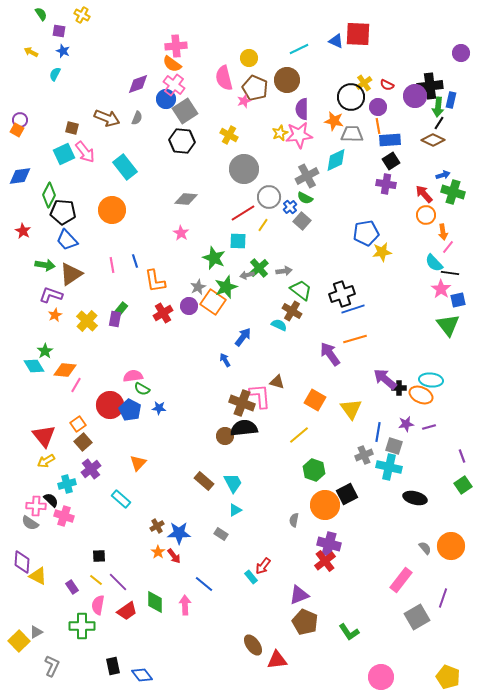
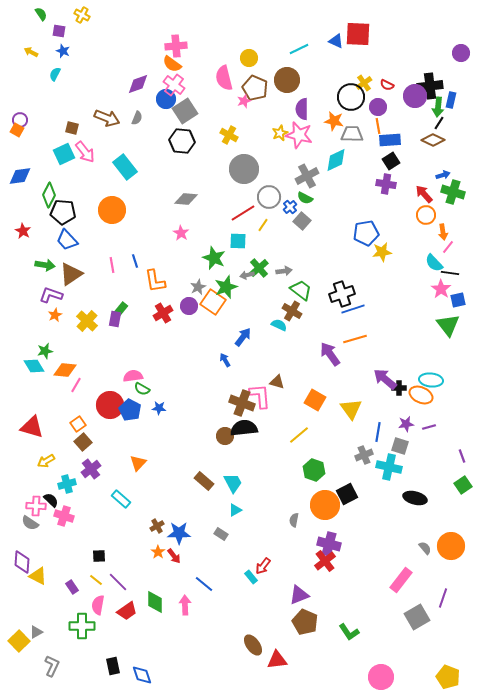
pink star at (299, 135): rotated 20 degrees clockwise
green star at (45, 351): rotated 21 degrees clockwise
red triangle at (44, 436): moved 12 px left, 9 px up; rotated 35 degrees counterclockwise
gray square at (394, 446): moved 6 px right
blue diamond at (142, 675): rotated 20 degrees clockwise
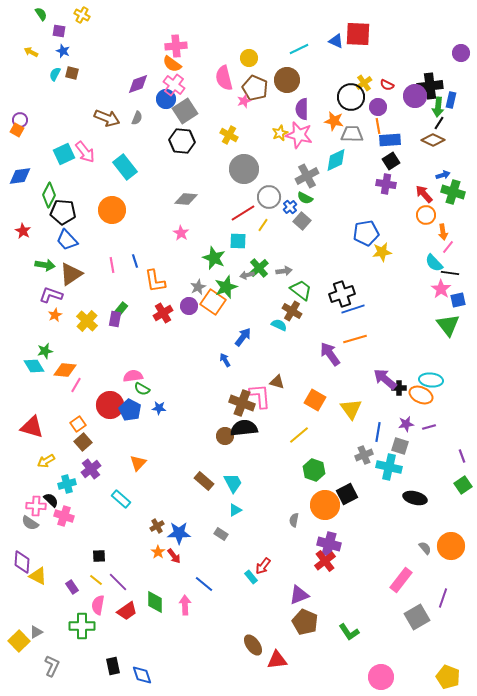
brown square at (72, 128): moved 55 px up
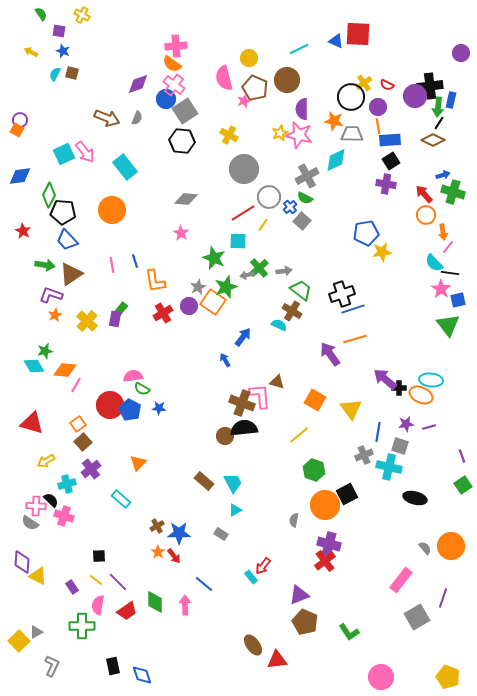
red triangle at (32, 427): moved 4 px up
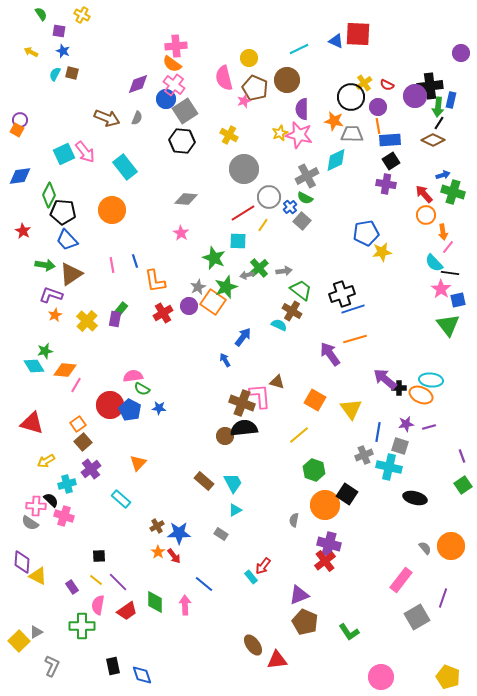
black square at (347, 494): rotated 30 degrees counterclockwise
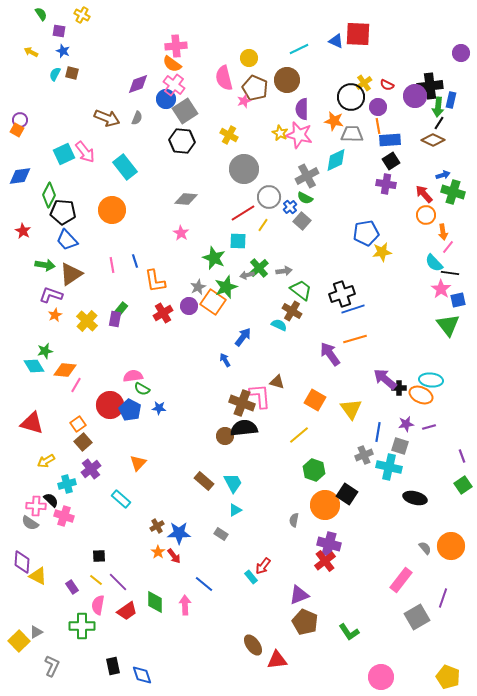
yellow star at (280, 133): rotated 21 degrees counterclockwise
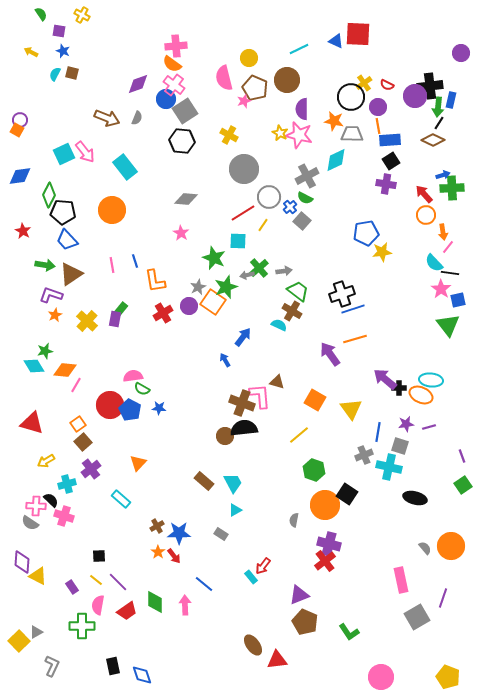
green cross at (453, 192): moved 1 px left, 4 px up; rotated 20 degrees counterclockwise
green trapezoid at (301, 290): moved 3 px left, 1 px down
pink rectangle at (401, 580): rotated 50 degrees counterclockwise
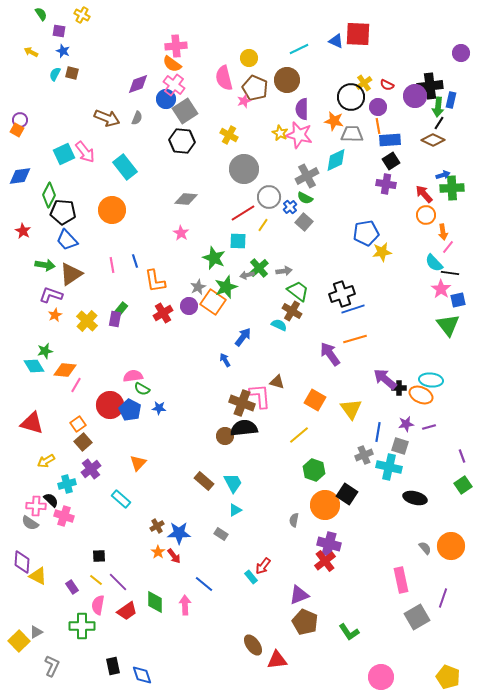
gray square at (302, 221): moved 2 px right, 1 px down
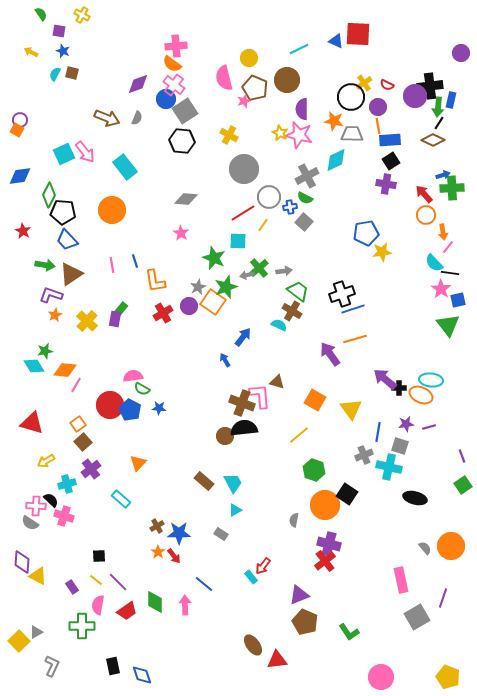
blue cross at (290, 207): rotated 32 degrees clockwise
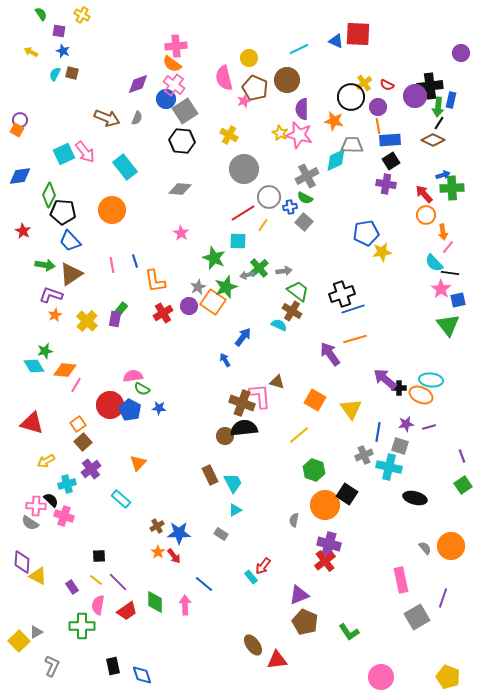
gray trapezoid at (352, 134): moved 11 px down
gray diamond at (186, 199): moved 6 px left, 10 px up
blue trapezoid at (67, 240): moved 3 px right, 1 px down
brown rectangle at (204, 481): moved 6 px right, 6 px up; rotated 24 degrees clockwise
